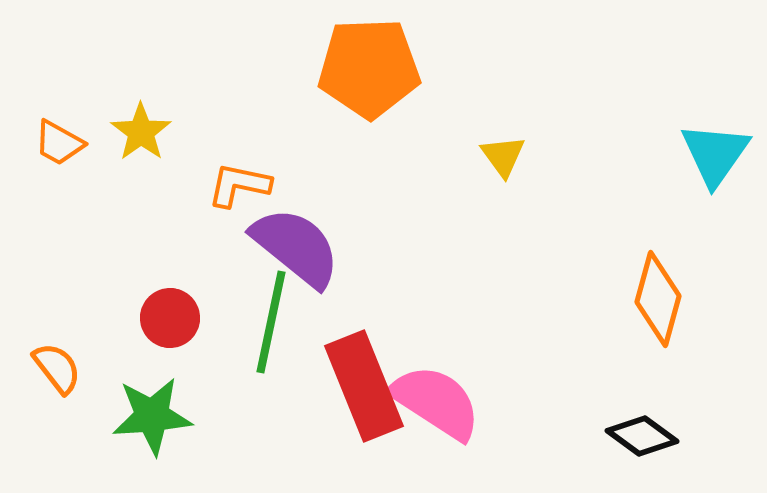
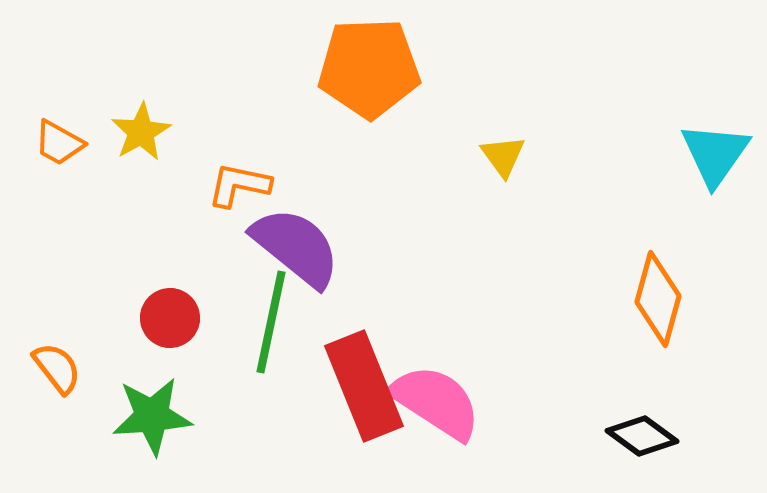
yellow star: rotated 6 degrees clockwise
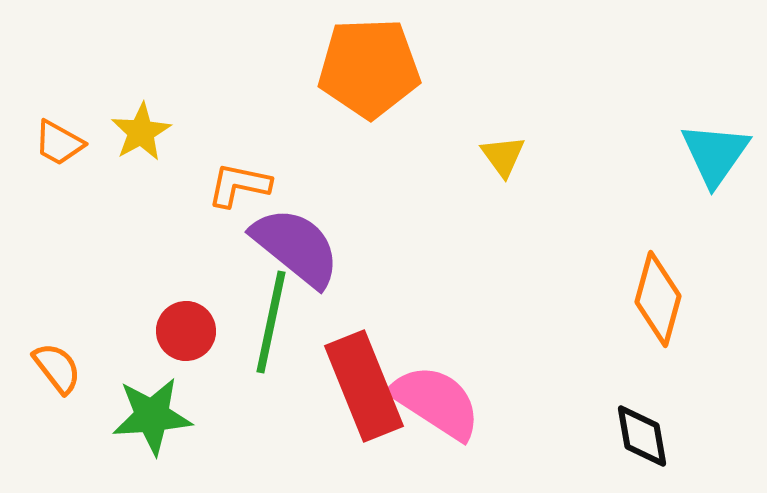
red circle: moved 16 px right, 13 px down
black diamond: rotated 44 degrees clockwise
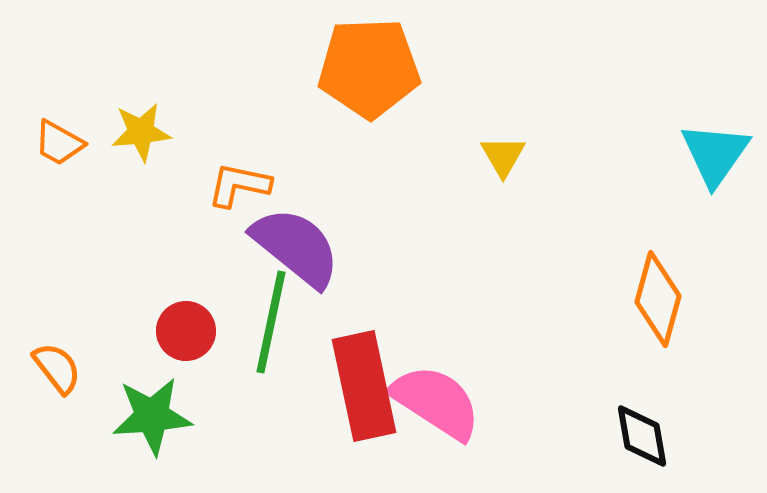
yellow star: rotated 24 degrees clockwise
yellow triangle: rotated 6 degrees clockwise
red rectangle: rotated 10 degrees clockwise
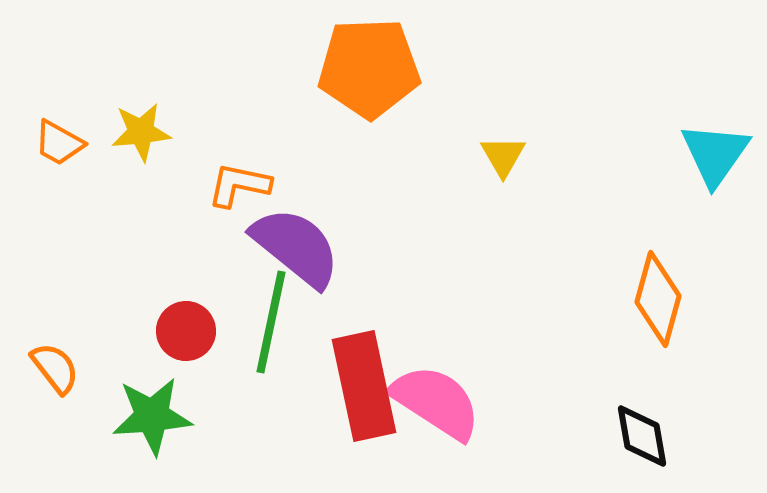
orange semicircle: moved 2 px left
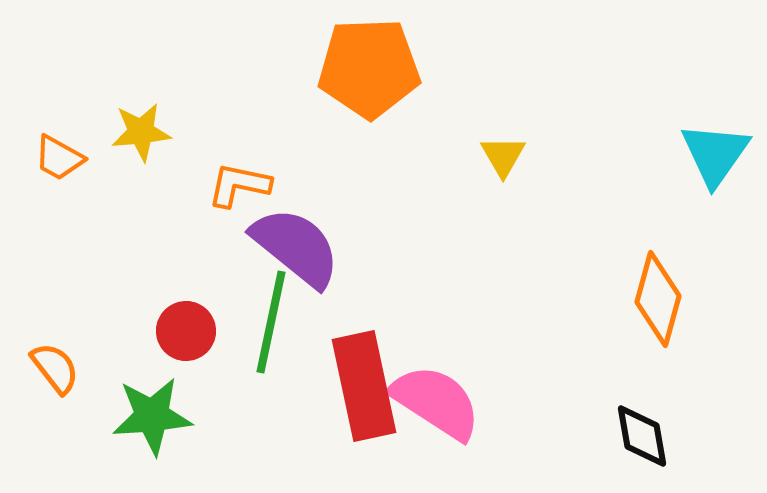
orange trapezoid: moved 15 px down
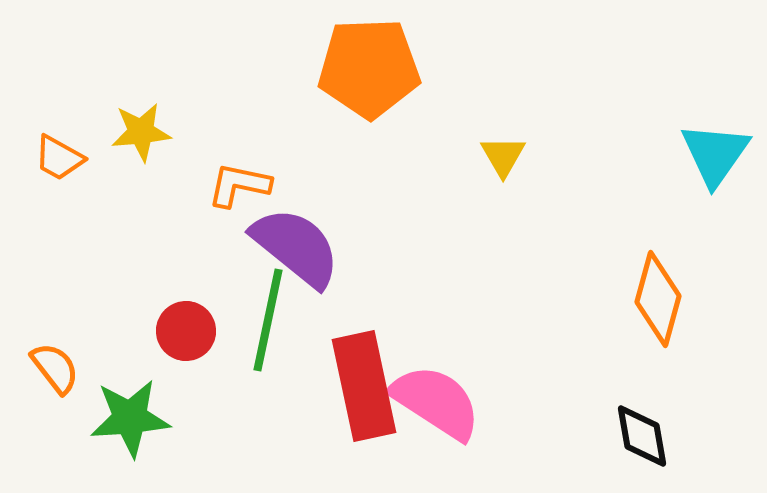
green line: moved 3 px left, 2 px up
green star: moved 22 px left, 2 px down
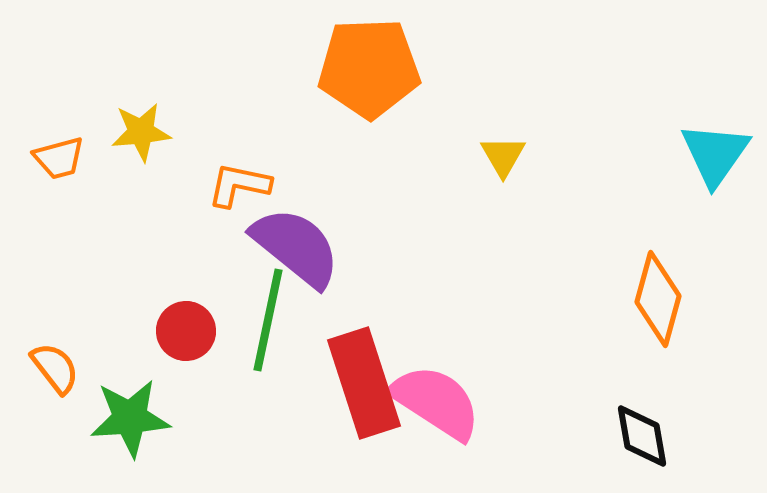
orange trapezoid: rotated 44 degrees counterclockwise
red rectangle: moved 3 px up; rotated 6 degrees counterclockwise
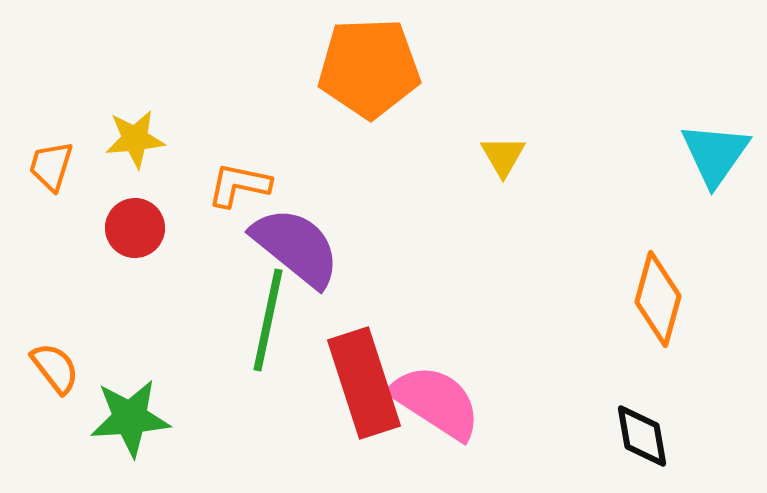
yellow star: moved 6 px left, 7 px down
orange trapezoid: moved 8 px left, 8 px down; rotated 122 degrees clockwise
red circle: moved 51 px left, 103 px up
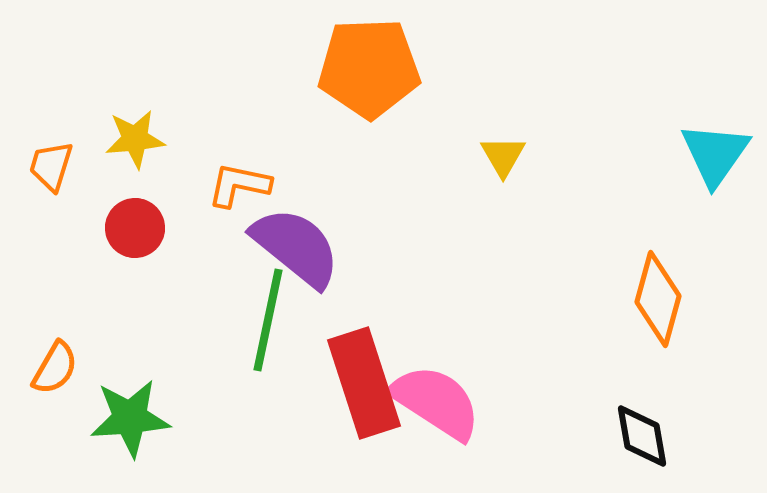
orange semicircle: rotated 68 degrees clockwise
